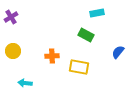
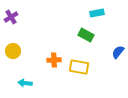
orange cross: moved 2 px right, 4 px down
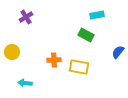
cyan rectangle: moved 2 px down
purple cross: moved 15 px right
yellow circle: moved 1 px left, 1 px down
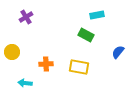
orange cross: moved 8 px left, 4 px down
